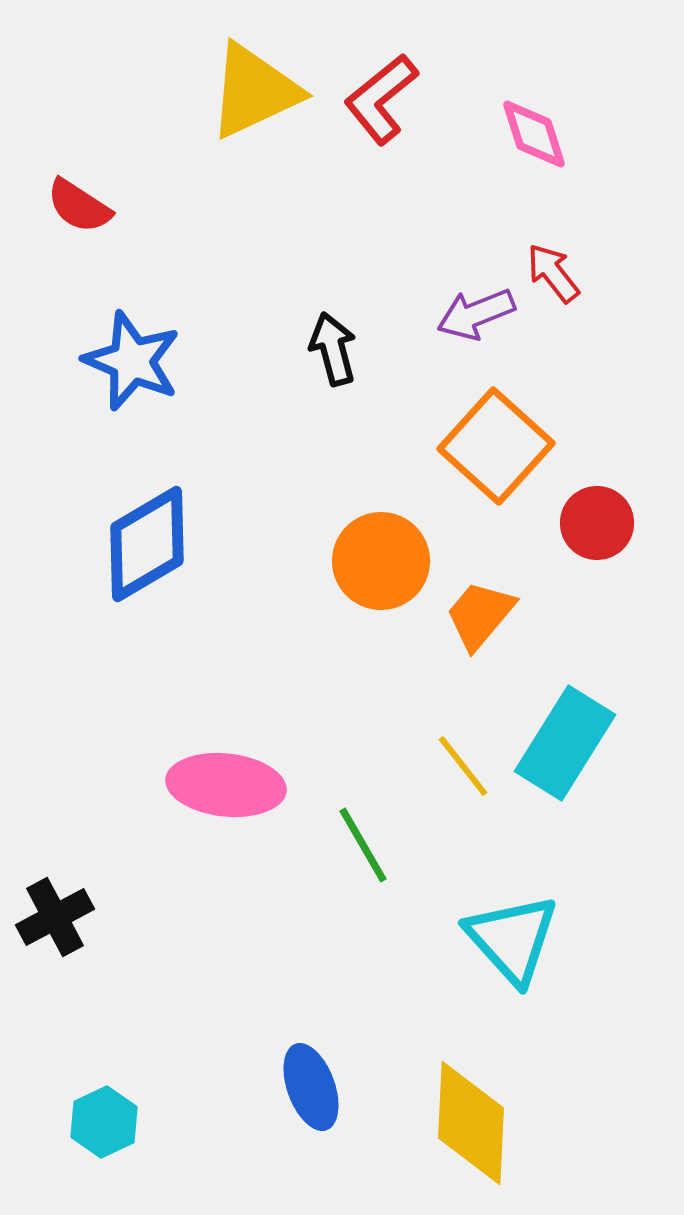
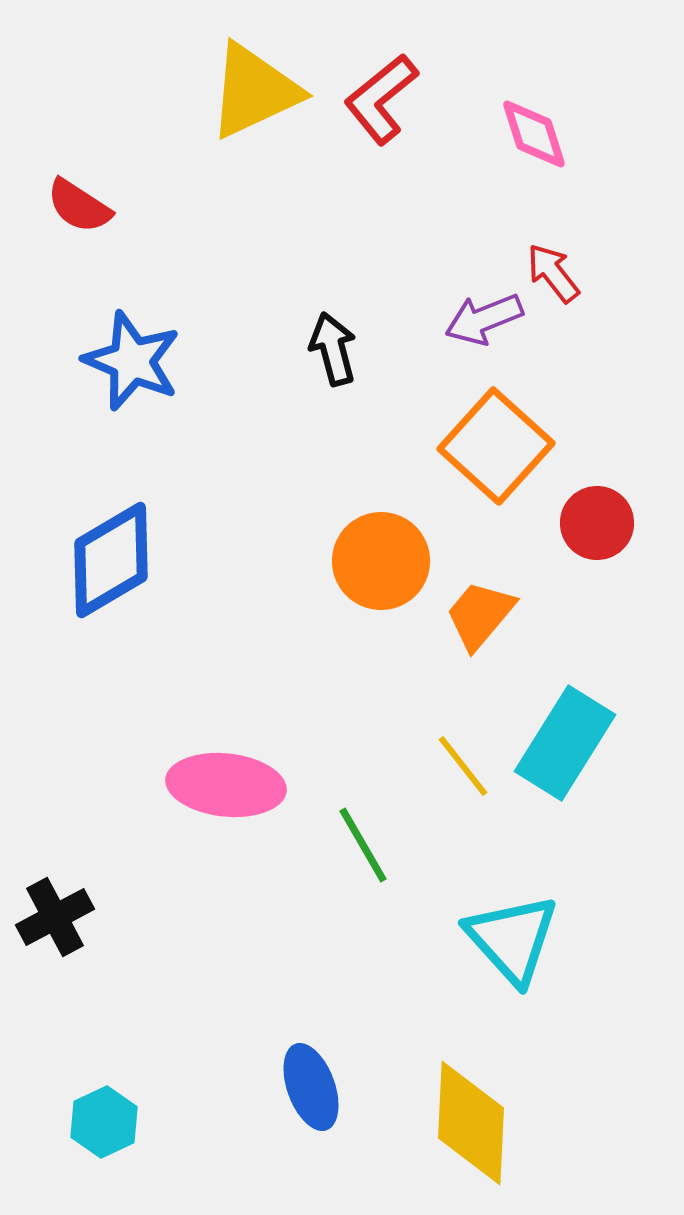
purple arrow: moved 8 px right, 5 px down
blue diamond: moved 36 px left, 16 px down
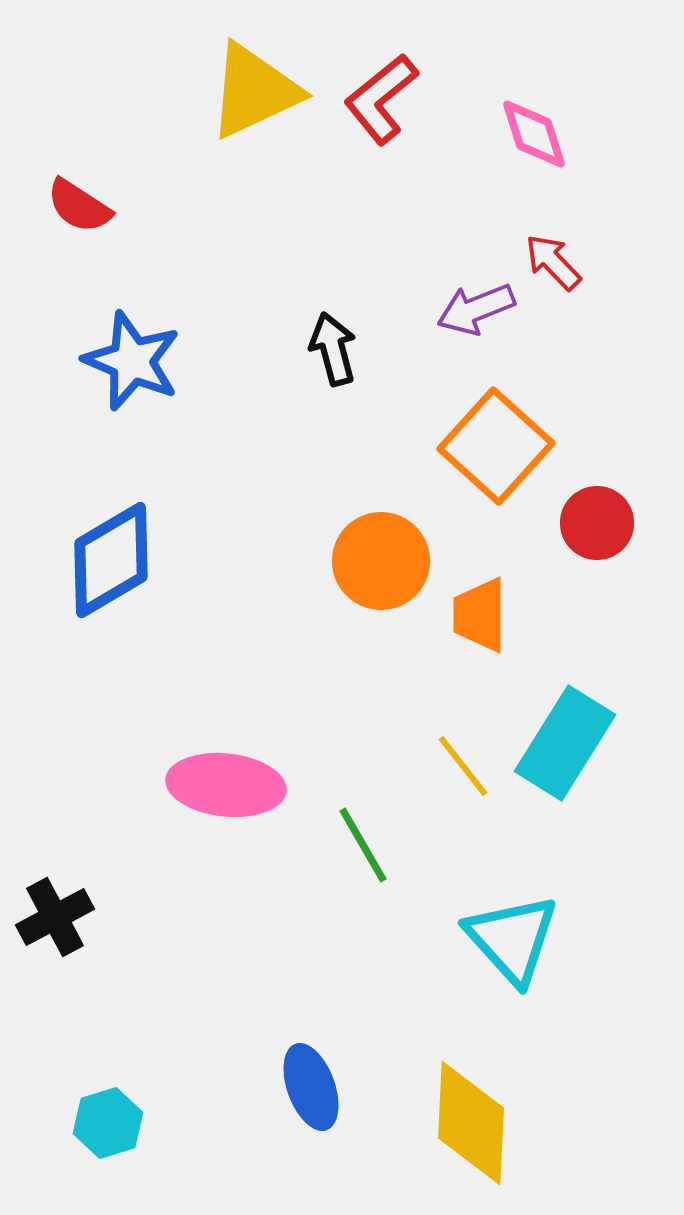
red arrow: moved 11 px up; rotated 6 degrees counterclockwise
purple arrow: moved 8 px left, 10 px up
orange trapezoid: rotated 40 degrees counterclockwise
cyan hexagon: moved 4 px right, 1 px down; rotated 8 degrees clockwise
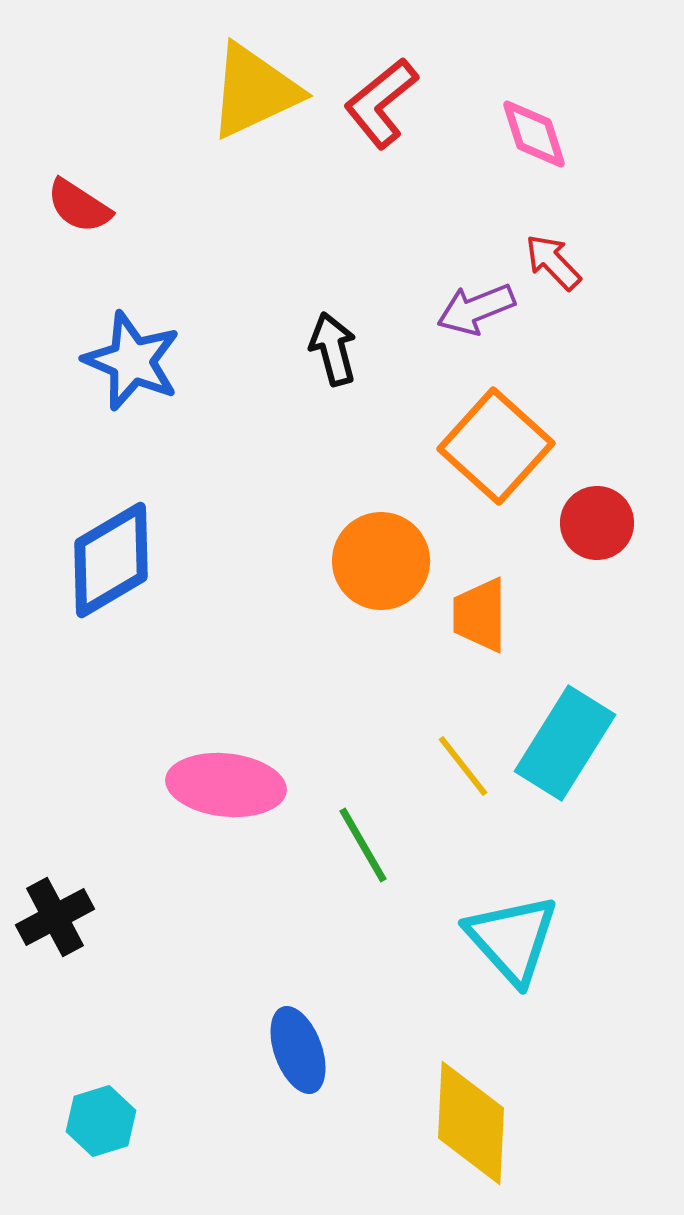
red L-shape: moved 4 px down
blue ellipse: moved 13 px left, 37 px up
cyan hexagon: moved 7 px left, 2 px up
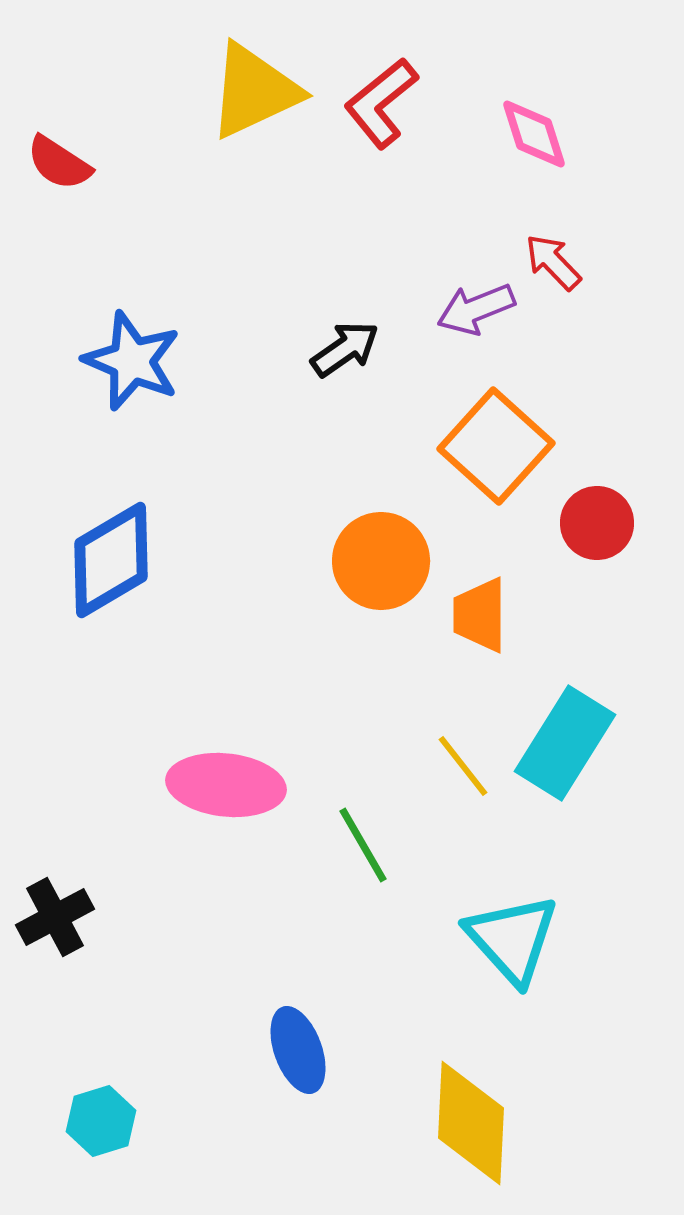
red semicircle: moved 20 px left, 43 px up
black arrow: moved 12 px right; rotated 70 degrees clockwise
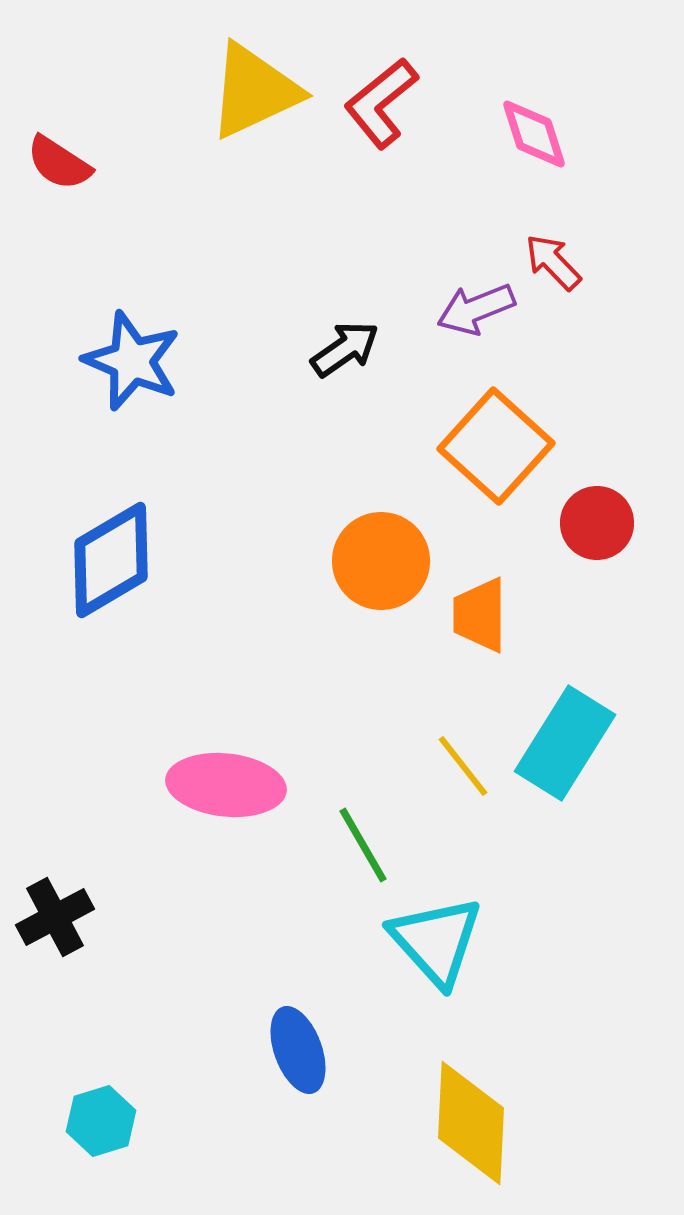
cyan triangle: moved 76 px left, 2 px down
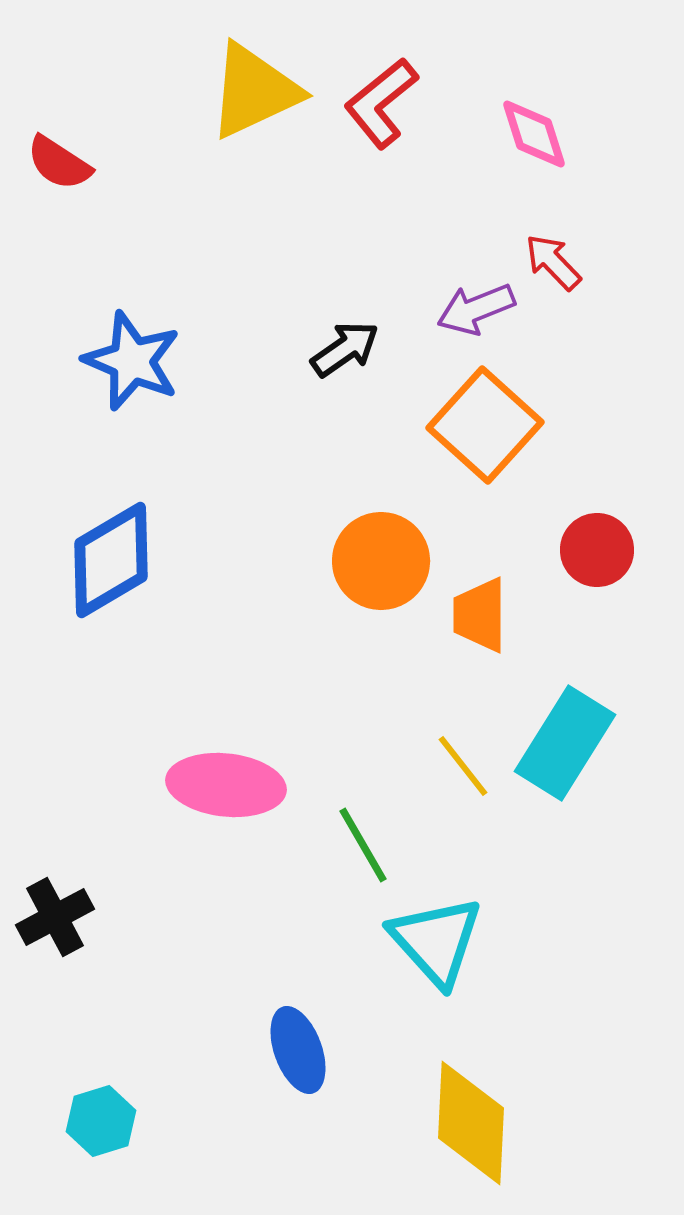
orange square: moved 11 px left, 21 px up
red circle: moved 27 px down
